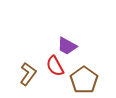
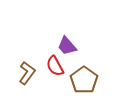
purple trapezoid: rotated 20 degrees clockwise
brown L-shape: moved 1 px left, 1 px up
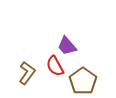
brown pentagon: moved 1 px left, 1 px down
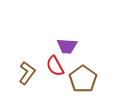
purple trapezoid: rotated 45 degrees counterclockwise
brown pentagon: moved 2 px up
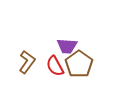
brown L-shape: moved 11 px up
brown pentagon: moved 4 px left, 15 px up
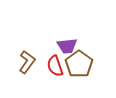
purple trapezoid: rotated 10 degrees counterclockwise
red semicircle: rotated 10 degrees clockwise
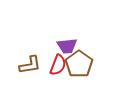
brown L-shape: moved 3 px right, 3 px down; rotated 45 degrees clockwise
red semicircle: moved 3 px right, 1 px up; rotated 140 degrees counterclockwise
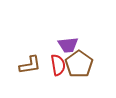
purple trapezoid: moved 1 px right, 1 px up
red semicircle: rotated 30 degrees counterclockwise
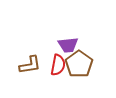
red semicircle: rotated 20 degrees clockwise
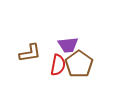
brown L-shape: moved 12 px up
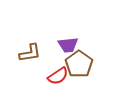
red semicircle: moved 11 px down; rotated 45 degrees clockwise
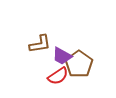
purple trapezoid: moved 6 px left, 11 px down; rotated 35 degrees clockwise
brown L-shape: moved 10 px right, 9 px up
